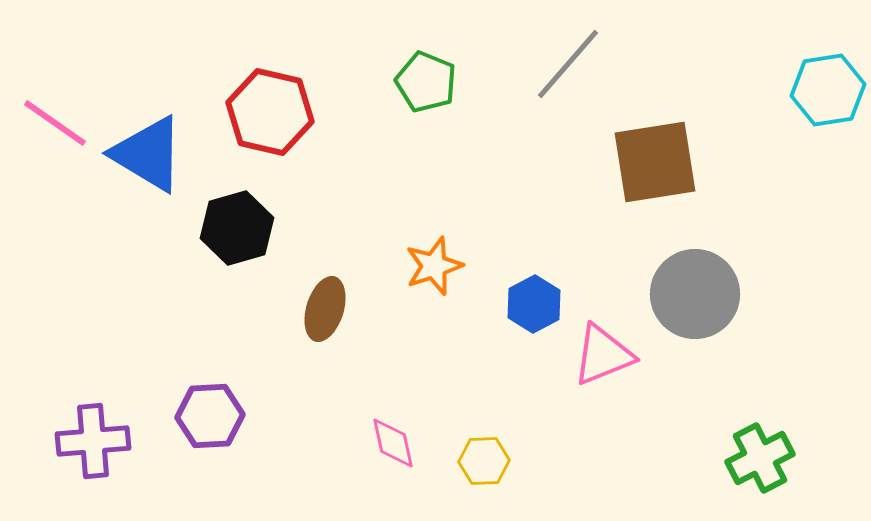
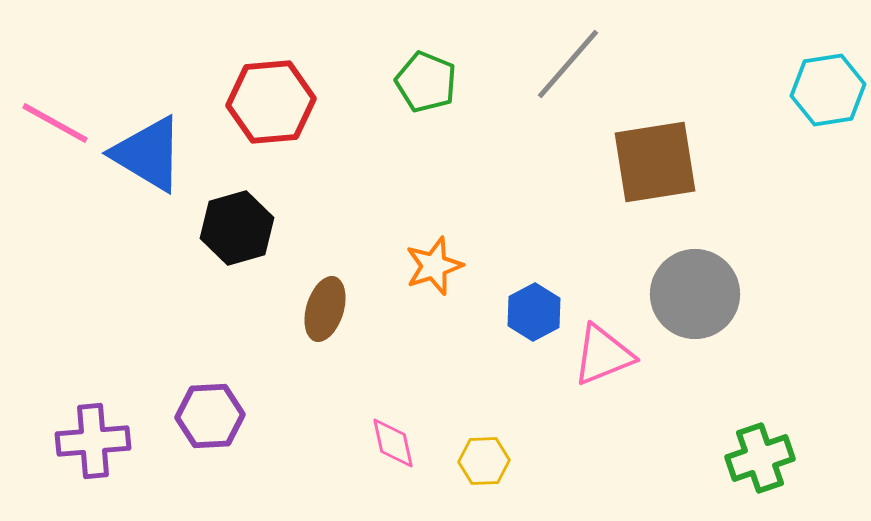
red hexagon: moved 1 px right, 10 px up; rotated 18 degrees counterclockwise
pink line: rotated 6 degrees counterclockwise
blue hexagon: moved 8 px down
green cross: rotated 8 degrees clockwise
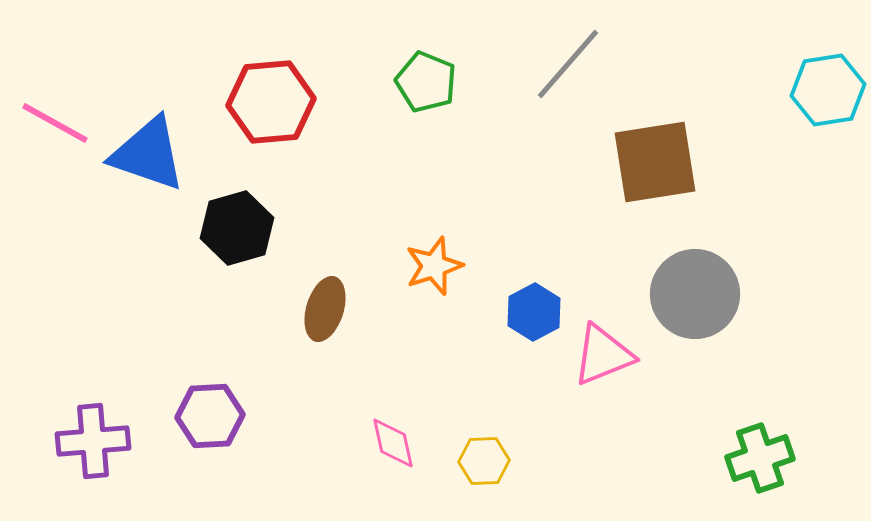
blue triangle: rotated 12 degrees counterclockwise
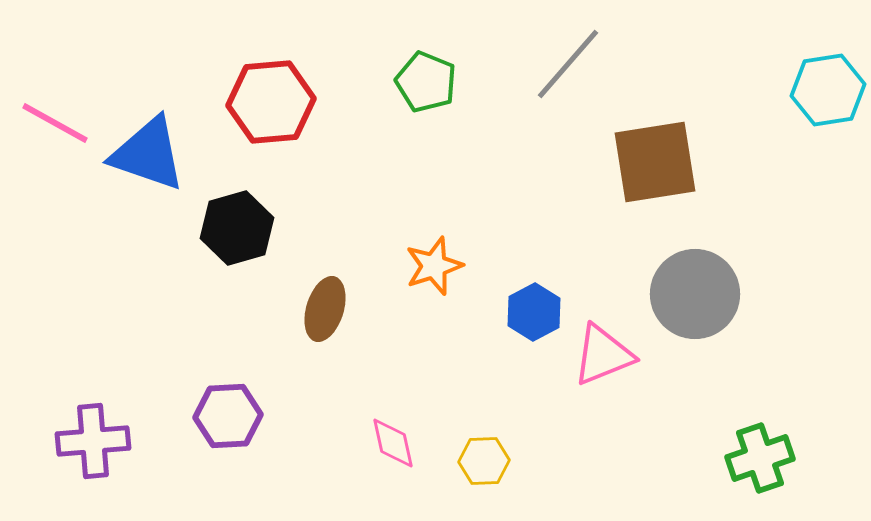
purple hexagon: moved 18 px right
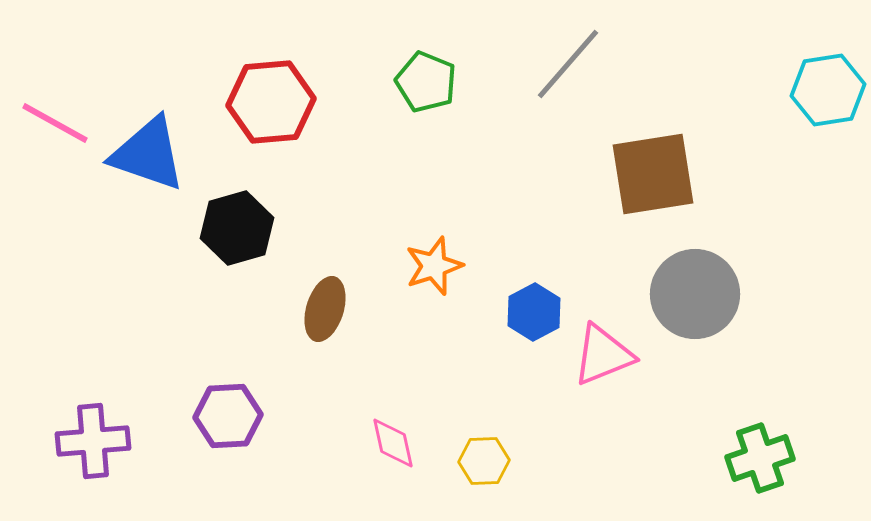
brown square: moved 2 px left, 12 px down
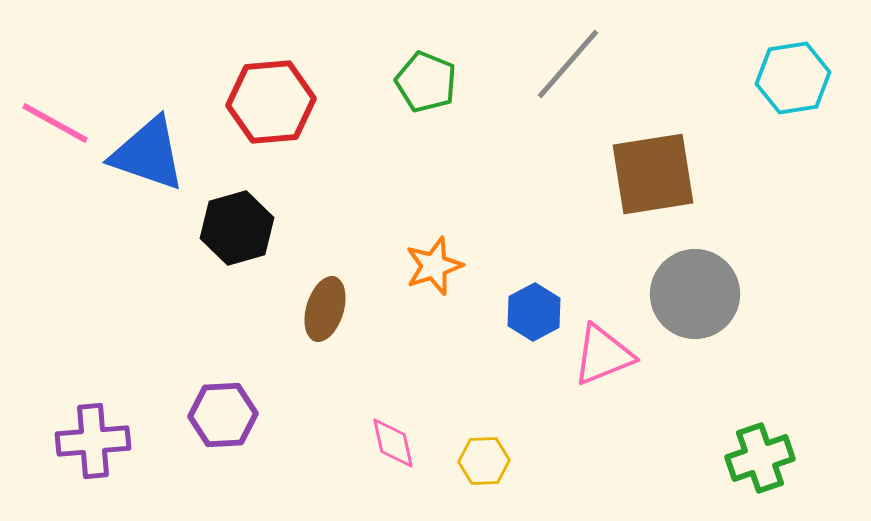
cyan hexagon: moved 35 px left, 12 px up
purple hexagon: moved 5 px left, 1 px up
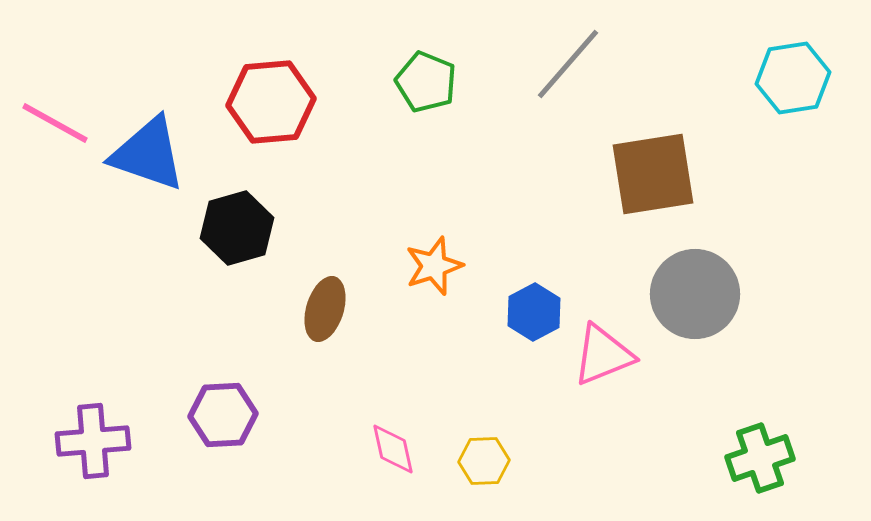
pink diamond: moved 6 px down
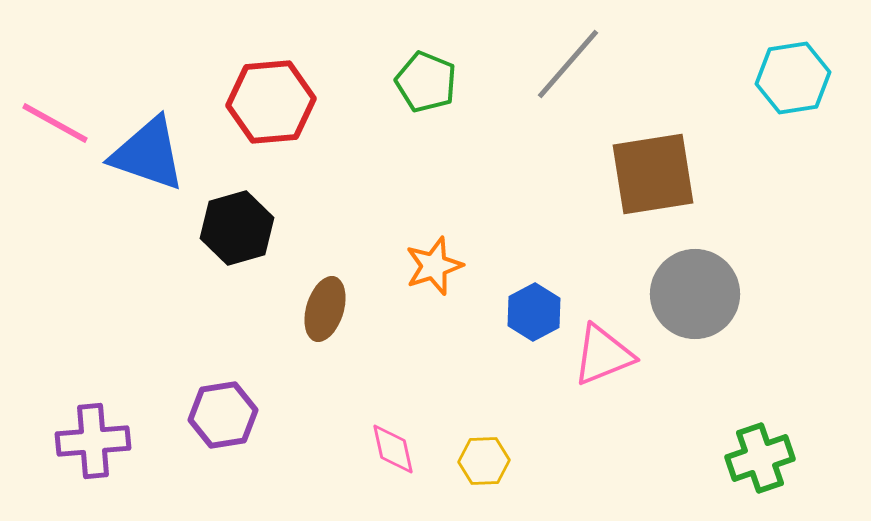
purple hexagon: rotated 6 degrees counterclockwise
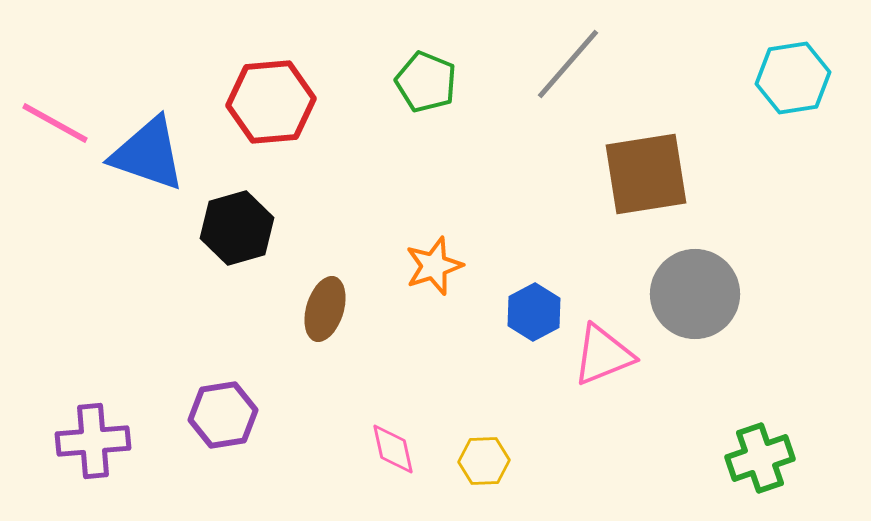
brown square: moved 7 px left
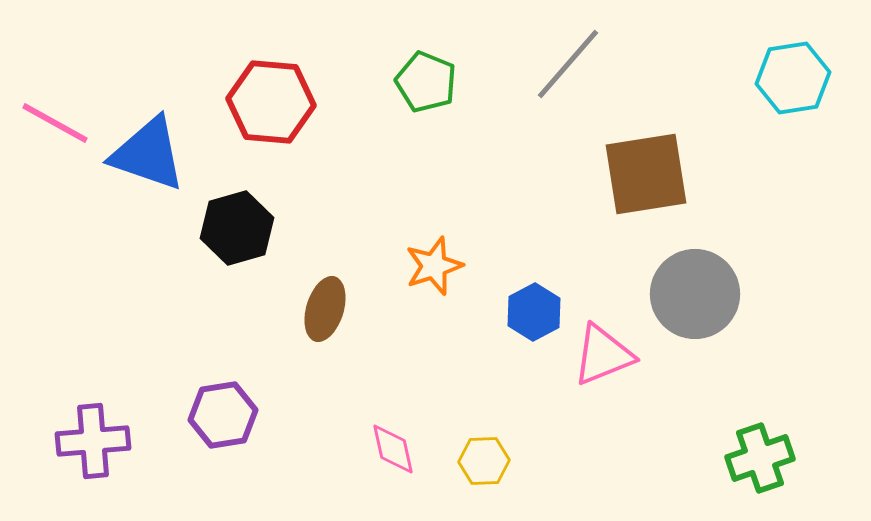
red hexagon: rotated 10 degrees clockwise
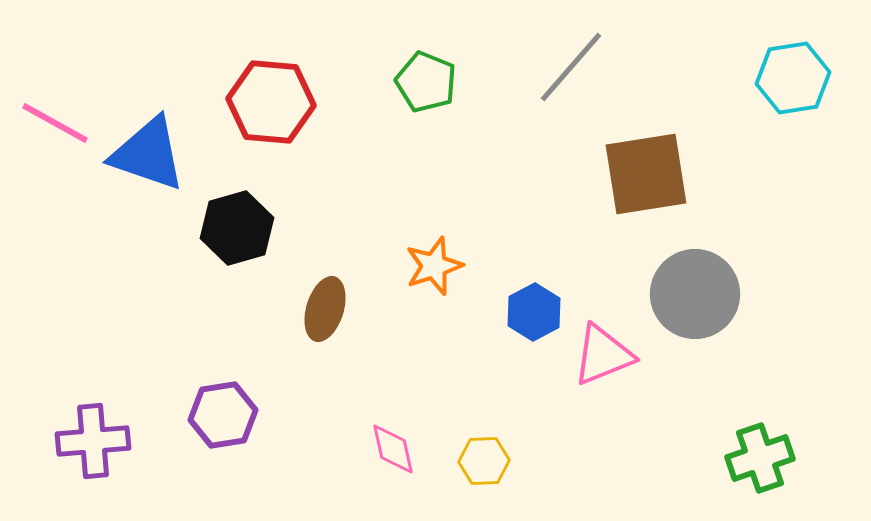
gray line: moved 3 px right, 3 px down
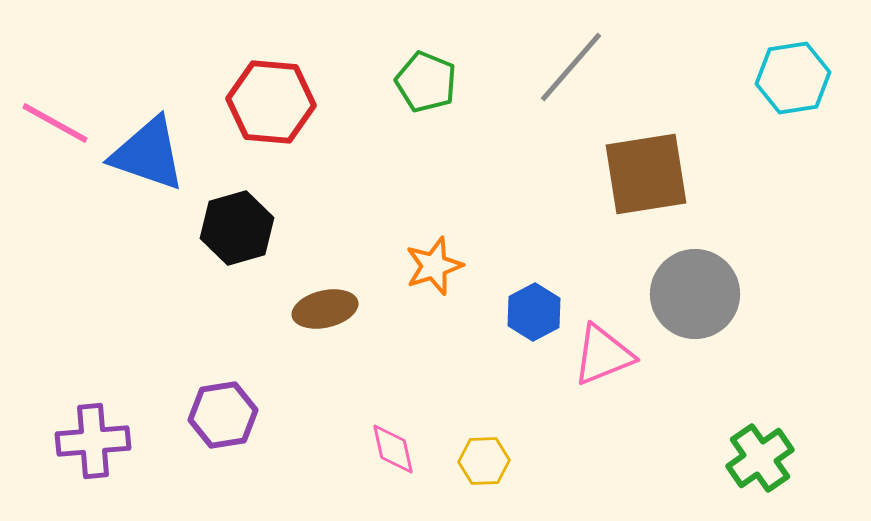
brown ellipse: rotated 60 degrees clockwise
green cross: rotated 16 degrees counterclockwise
